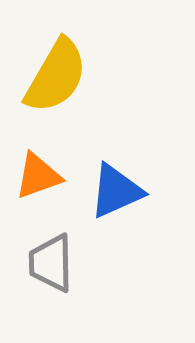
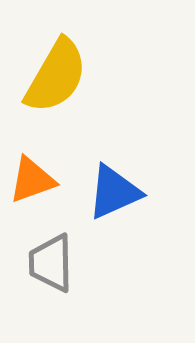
orange triangle: moved 6 px left, 4 px down
blue triangle: moved 2 px left, 1 px down
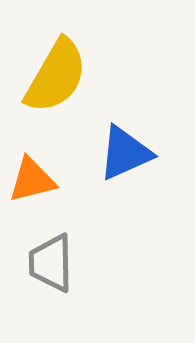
orange triangle: rotated 6 degrees clockwise
blue triangle: moved 11 px right, 39 px up
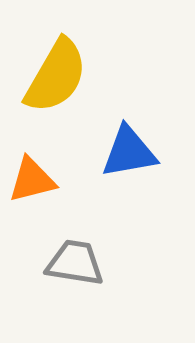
blue triangle: moved 4 px right, 1 px up; rotated 14 degrees clockwise
gray trapezoid: moved 24 px right; rotated 100 degrees clockwise
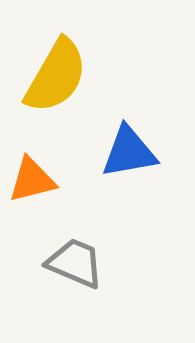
gray trapezoid: rotated 14 degrees clockwise
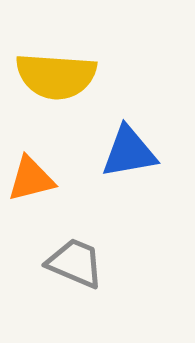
yellow semicircle: rotated 64 degrees clockwise
orange triangle: moved 1 px left, 1 px up
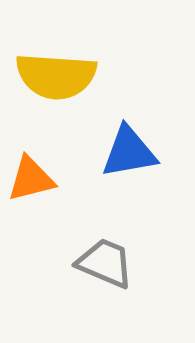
gray trapezoid: moved 30 px right
